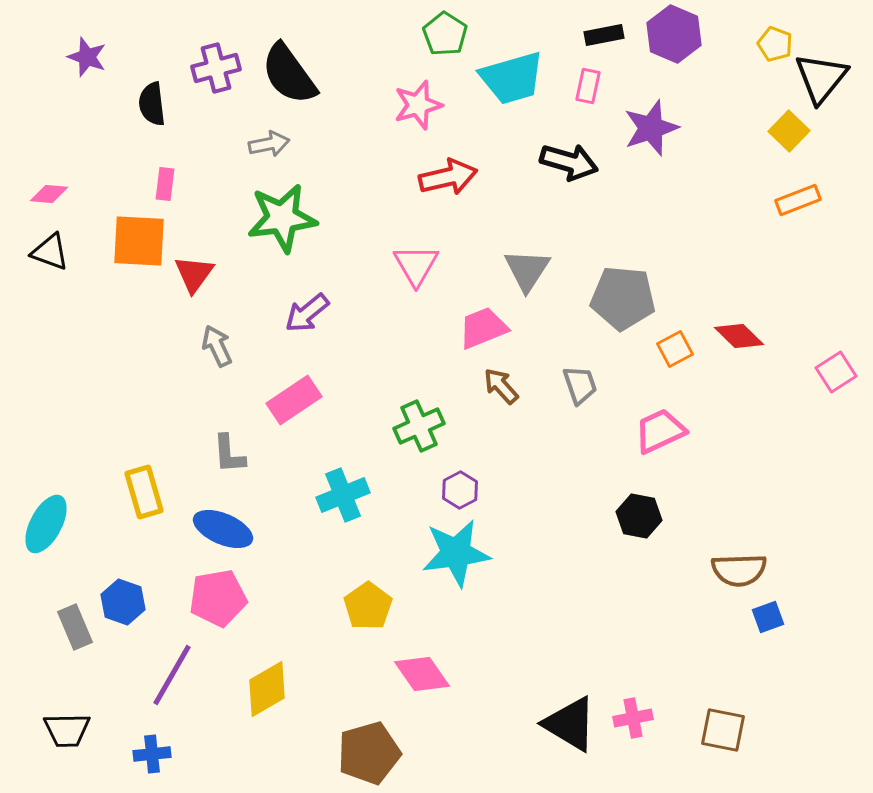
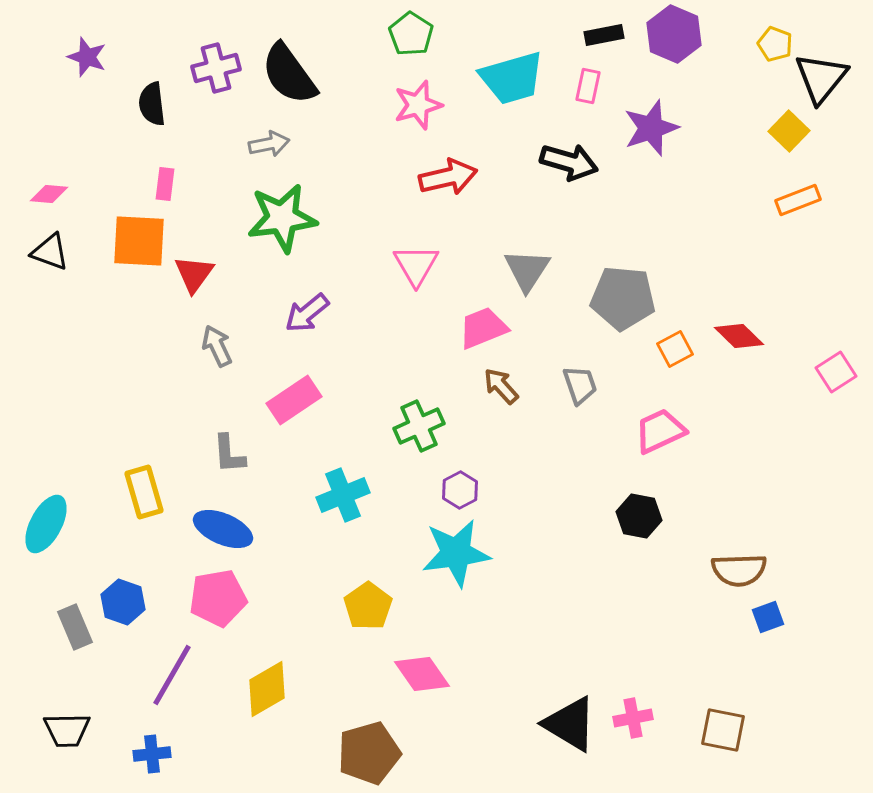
green pentagon at (445, 34): moved 34 px left
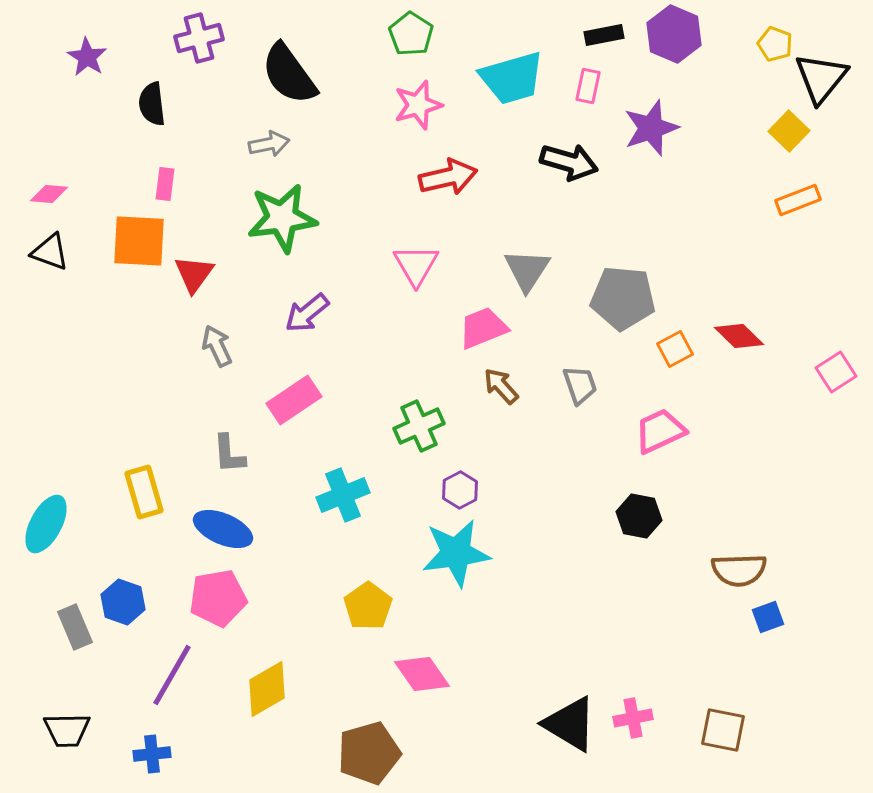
purple star at (87, 57): rotated 12 degrees clockwise
purple cross at (216, 68): moved 17 px left, 30 px up
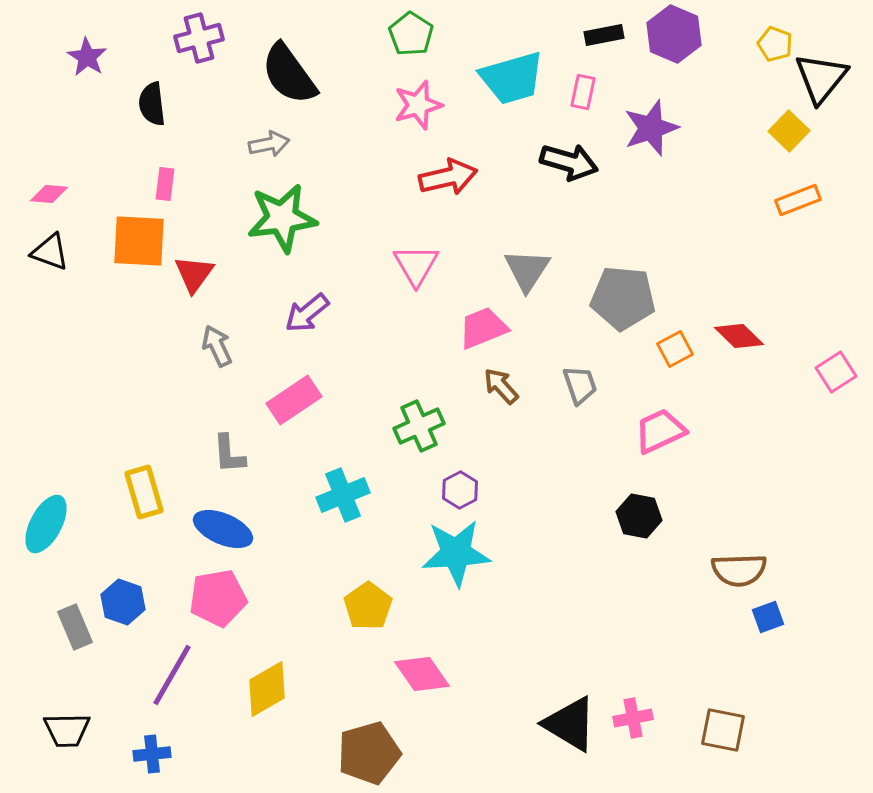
pink rectangle at (588, 86): moved 5 px left, 6 px down
cyan star at (456, 553): rotated 4 degrees clockwise
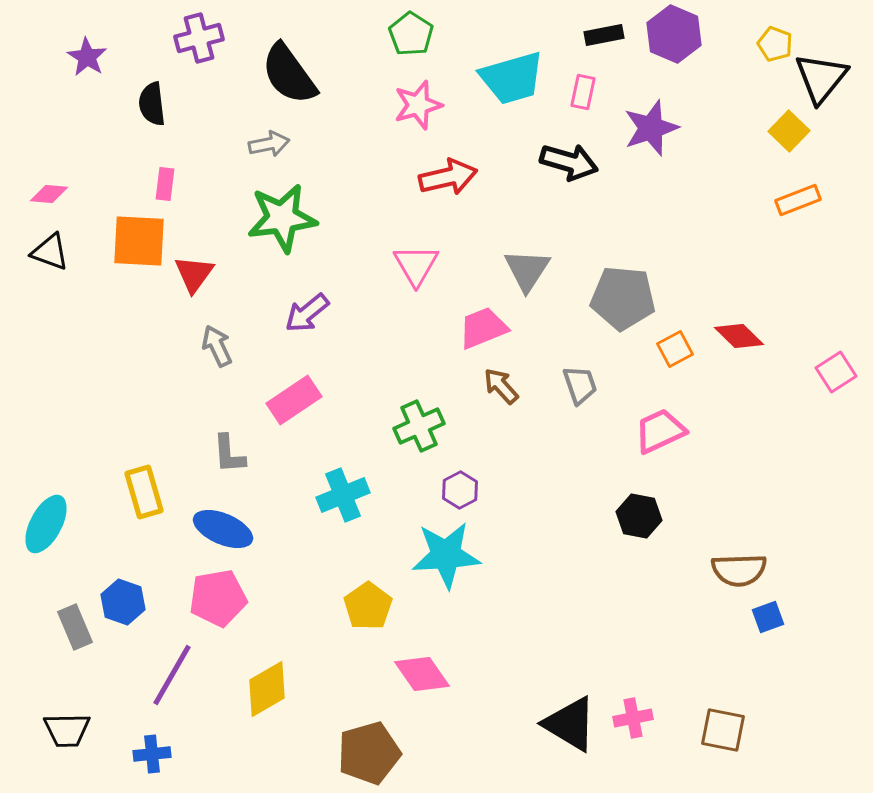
cyan star at (456, 553): moved 10 px left, 2 px down
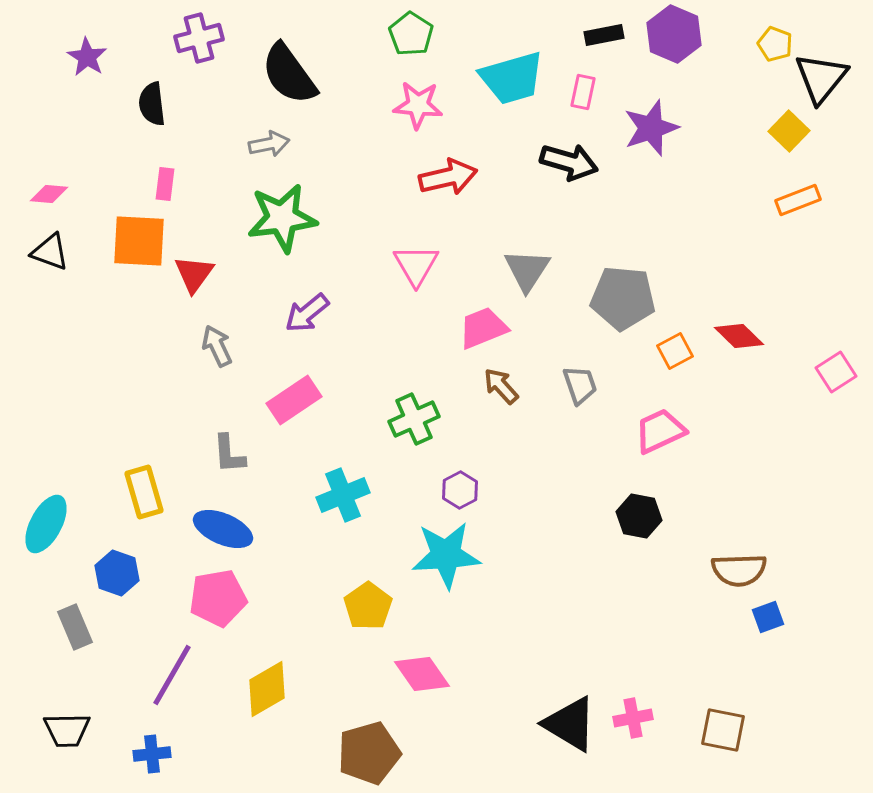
pink star at (418, 105): rotated 21 degrees clockwise
orange square at (675, 349): moved 2 px down
green cross at (419, 426): moved 5 px left, 7 px up
blue hexagon at (123, 602): moved 6 px left, 29 px up
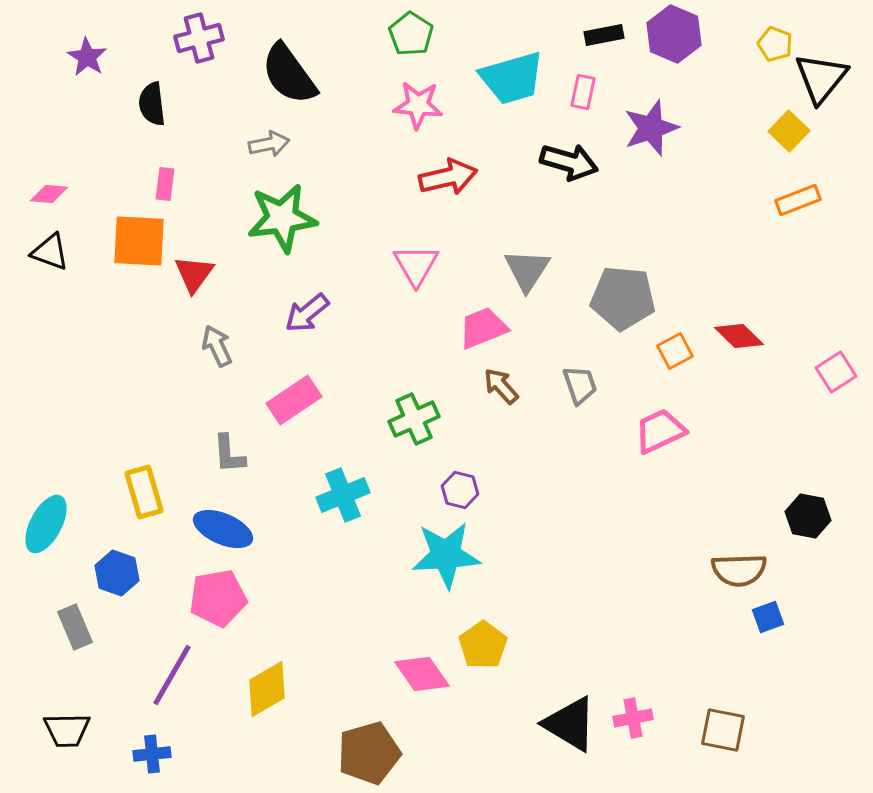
purple hexagon at (460, 490): rotated 18 degrees counterclockwise
black hexagon at (639, 516): moved 169 px right
yellow pentagon at (368, 606): moved 115 px right, 39 px down
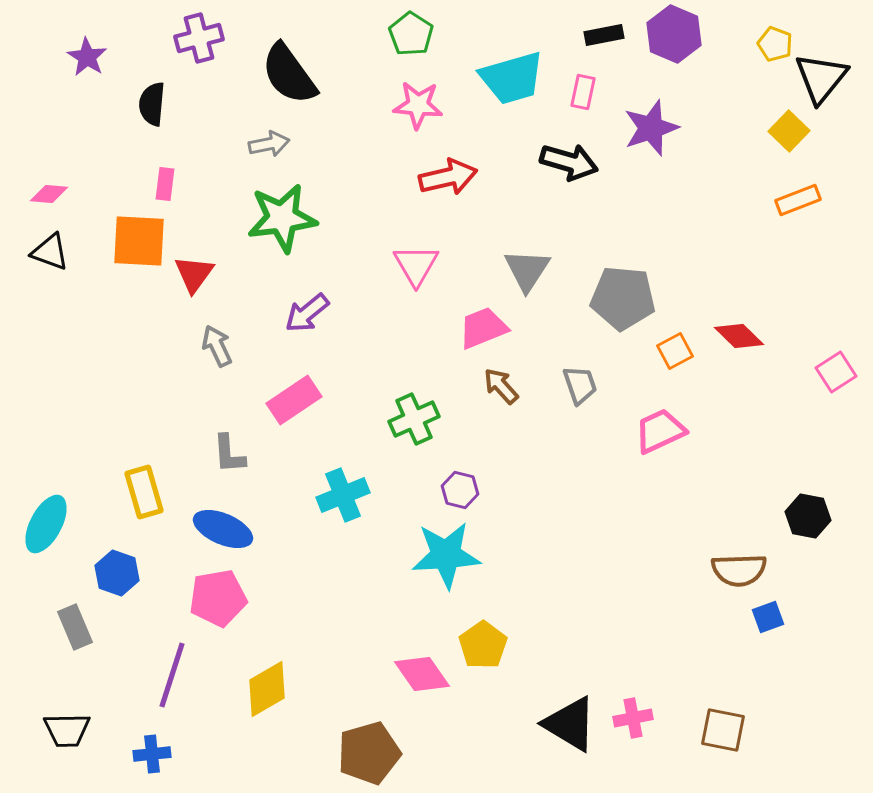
black semicircle at (152, 104): rotated 12 degrees clockwise
purple line at (172, 675): rotated 12 degrees counterclockwise
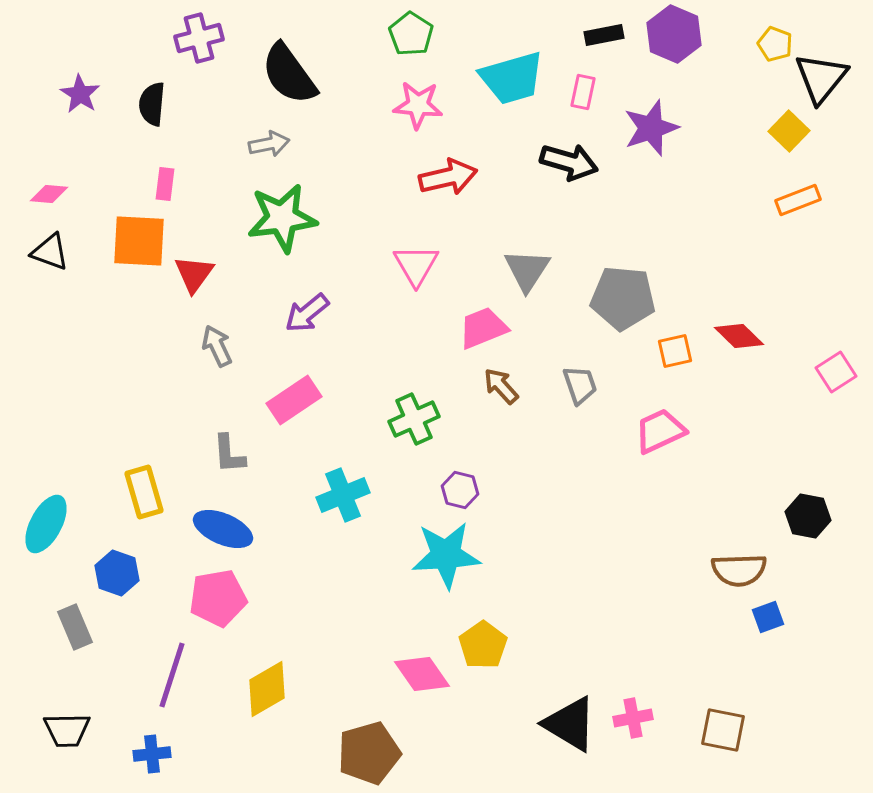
purple star at (87, 57): moved 7 px left, 37 px down
orange square at (675, 351): rotated 15 degrees clockwise
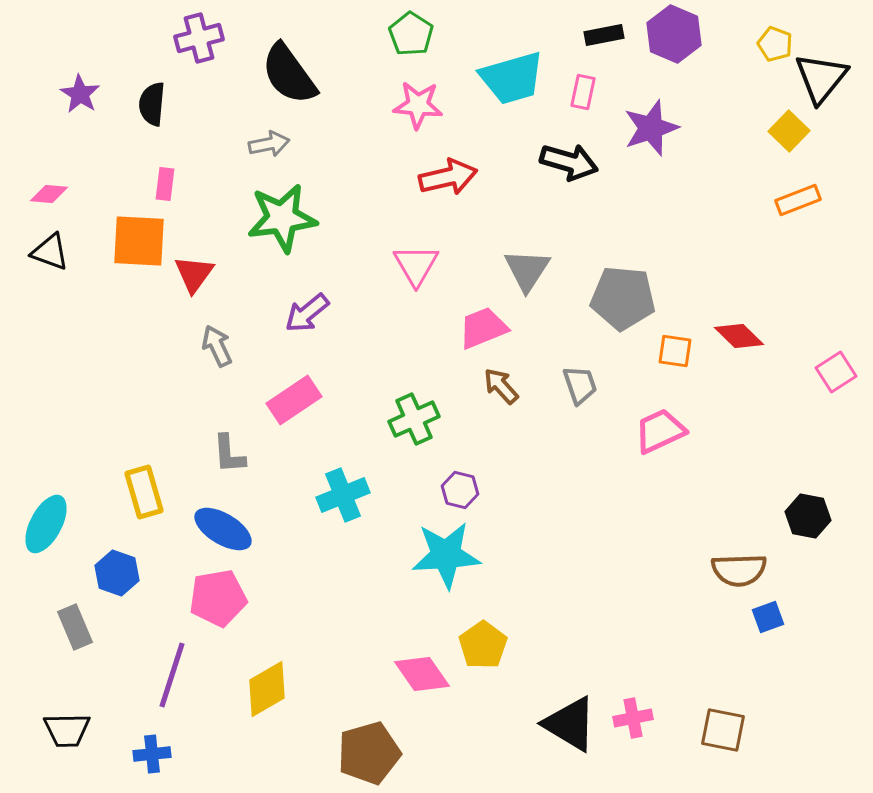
orange square at (675, 351): rotated 21 degrees clockwise
blue ellipse at (223, 529): rotated 8 degrees clockwise
